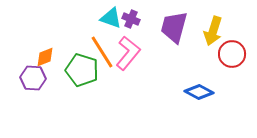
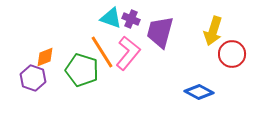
purple trapezoid: moved 14 px left, 5 px down
purple hexagon: rotated 15 degrees clockwise
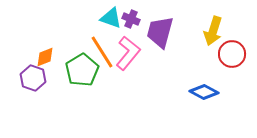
green pentagon: rotated 24 degrees clockwise
blue diamond: moved 5 px right
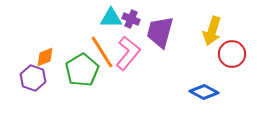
cyan triangle: rotated 20 degrees counterclockwise
yellow arrow: moved 1 px left
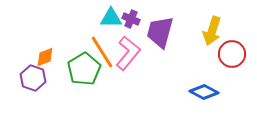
green pentagon: moved 2 px right, 1 px up
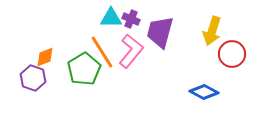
pink L-shape: moved 3 px right, 2 px up
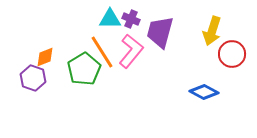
cyan triangle: moved 1 px left, 1 px down
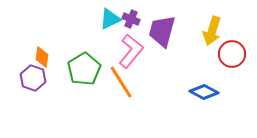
cyan triangle: rotated 25 degrees counterclockwise
purple trapezoid: moved 2 px right, 1 px up
orange line: moved 19 px right, 30 px down
orange diamond: moved 3 px left; rotated 60 degrees counterclockwise
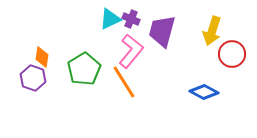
orange line: moved 3 px right
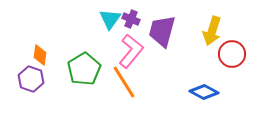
cyan triangle: rotated 30 degrees counterclockwise
orange diamond: moved 2 px left, 2 px up
purple hexagon: moved 2 px left, 1 px down
